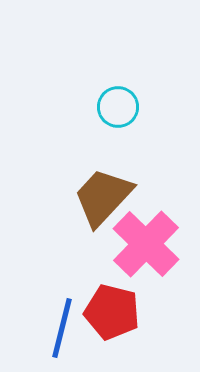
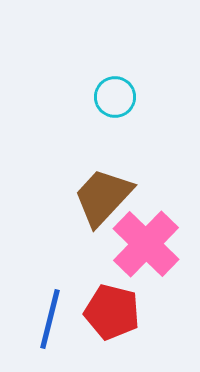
cyan circle: moved 3 px left, 10 px up
blue line: moved 12 px left, 9 px up
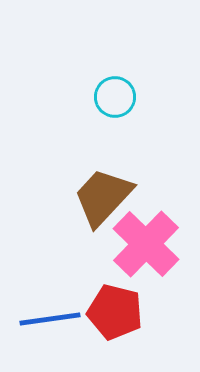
red pentagon: moved 3 px right
blue line: rotated 68 degrees clockwise
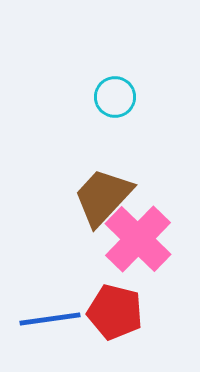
pink cross: moved 8 px left, 5 px up
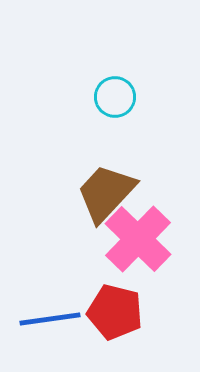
brown trapezoid: moved 3 px right, 4 px up
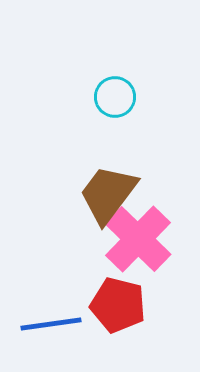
brown trapezoid: moved 2 px right, 1 px down; rotated 6 degrees counterclockwise
red pentagon: moved 3 px right, 7 px up
blue line: moved 1 px right, 5 px down
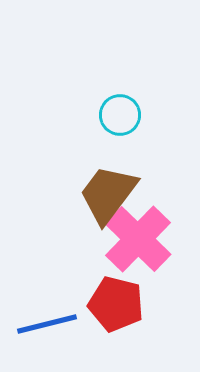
cyan circle: moved 5 px right, 18 px down
red pentagon: moved 2 px left, 1 px up
blue line: moved 4 px left; rotated 6 degrees counterclockwise
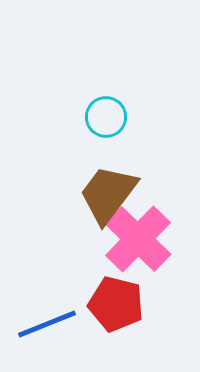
cyan circle: moved 14 px left, 2 px down
blue line: rotated 8 degrees counterclockwise
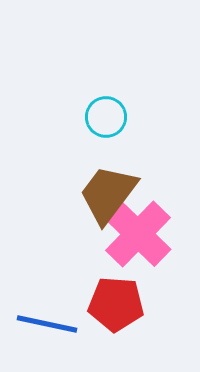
pink cross: moved 5 px up
red pentagon: rotated 10 degrees counterclockwise
blue line: rotated 34 degrees clockwise
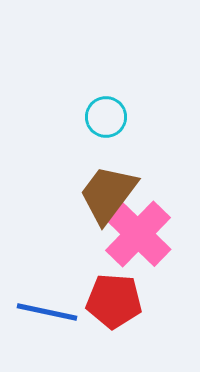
red pentagon: moved 2 px left, 3 px up
blue line: moved 12 px up
